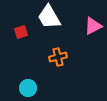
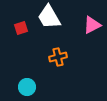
pink triangle: moved 1 px left, 1 px up
red square: moved 4 px up
cyan circle: moved 1 px left, 1 px up
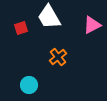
orange cross: rotated 24 degrees counterclockwise
cyan circle: moved 2 px right, 2 px up
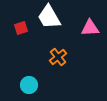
pink triangle: moved 2 px left, 3 px down; rotated 24 degrees clockwise
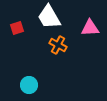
red square: moved 4 px left
orange cross: moved 12 px up; rotated 24 degrees counterclockwise
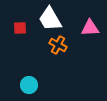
white trapezoid: moved 1 px right, 2 px down
red square: moved 3 px right; rotated 16 degrees clockwise
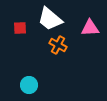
white trapezoid: rotated 20 degrees counterclockwise
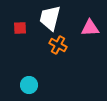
white trapezoid: moved 1 px up; rotated 64 degrees clockwise
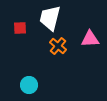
pink triangle: moved 11 px down
orange cross: moved 1 px down; rotated 12 degrees clockwise
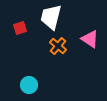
white trapezoid: moved 1 px right, 1 px up
red square: rotated 16 degrees counterclockwise
pink triangle: rotated 36 degrees clockwise
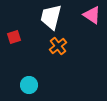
red square: moved 6 px left, 9 px down
pink triangle: moved 2 px right, 24 px up
orange cross: rotated 12 degrees clockwise
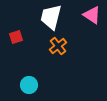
red square: moved 2 px right
